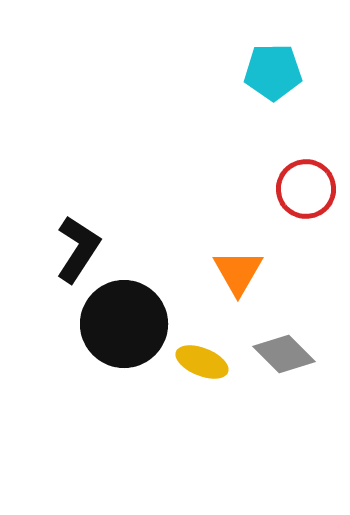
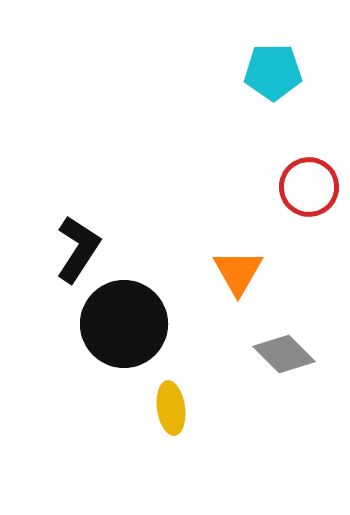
red circle: moved 3 px right, 2 px up
yellow ellipse: moved 31 px left, 46 px down; rotated 60 degrees clockwise
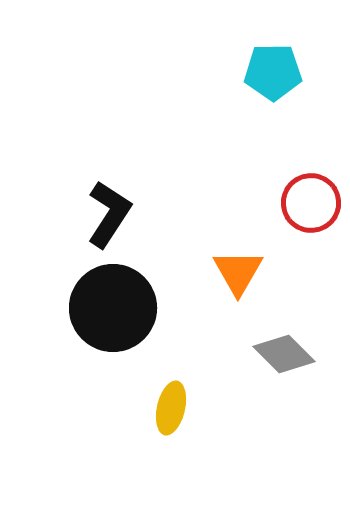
red circle: moved 2 px right, 16 px down
black L-shape: moved 31 px right, 35 px up
black circle: moved 11 px left, 16 px up
yellow ellipse: rotated 21 degrees clockwise
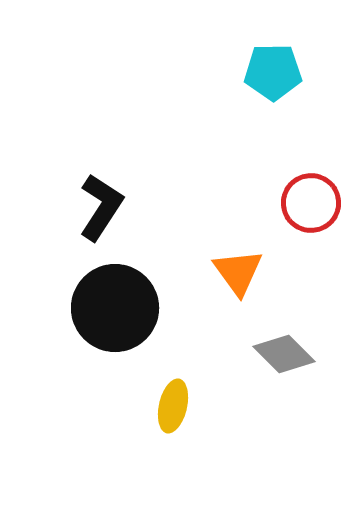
black L-shape: moved 8 px left, 7 px up
orange triangle: rotated 6 degrees counterclockwise
black circle: moved 2 px right
yellow ellipse: moved 2 px right, 2 px up
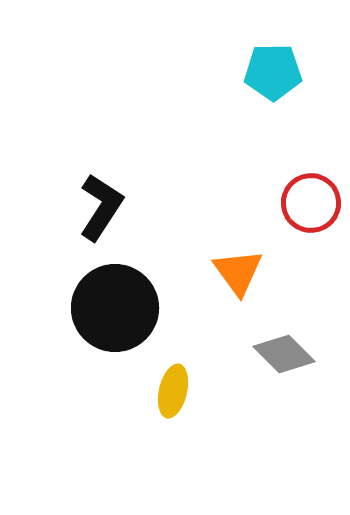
yellow ellipse: moved 15 px up
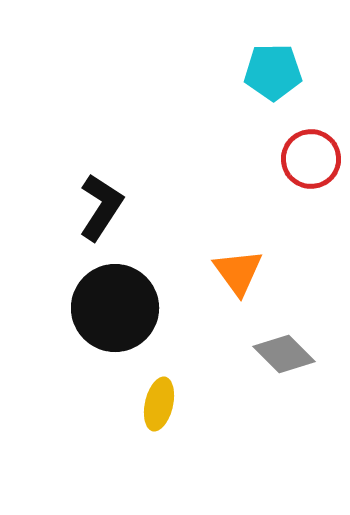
red circle: moved 44 px up
yellow ellipse: moved 14 px left, 13 px down
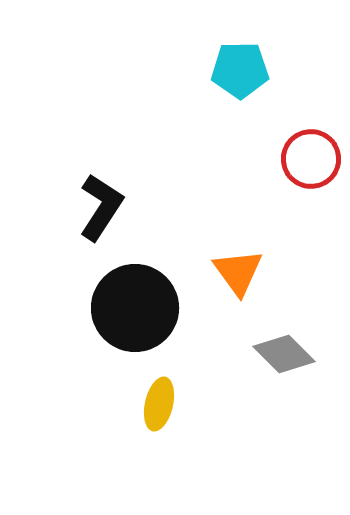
cyan pentagon: moved 33 px left, 2 px up
black circle: moved 20 px right
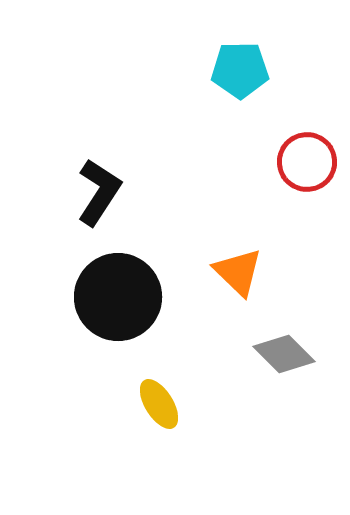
red circle: moved 4 px left, 3 px down
black L-shape: moved 2 px left, 15 px up
orange triangle: rotated 10 degrees counterclockwise
black circle: moved 17 px left, 11 px up
yellow ellipse: rotated 45 degrees counterclockwise
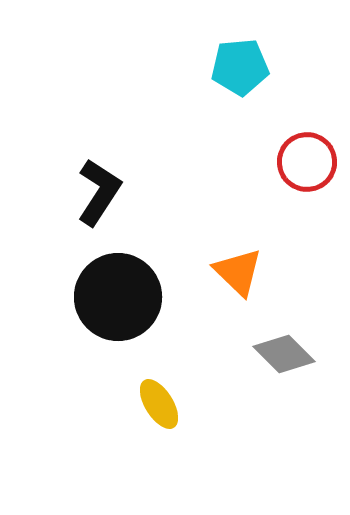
cyan pentagon: moved 3 px up; rotated 4 degrees counterclockwise
